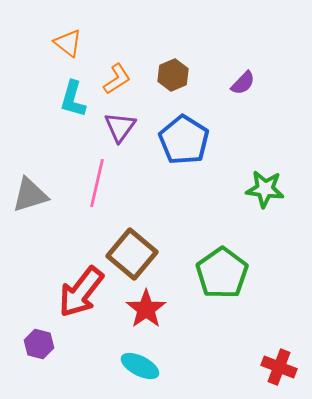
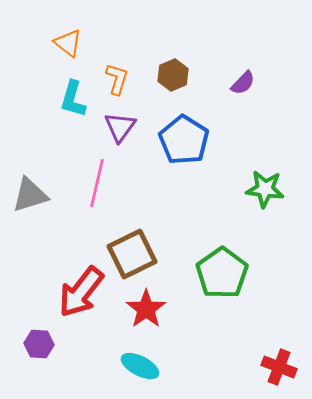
orange L-shape: rotated 40 degrees counterclockwise
brown square: rotated 24 degrees clockwise
purple hexagon: rotated 12 degrees counterclockwise
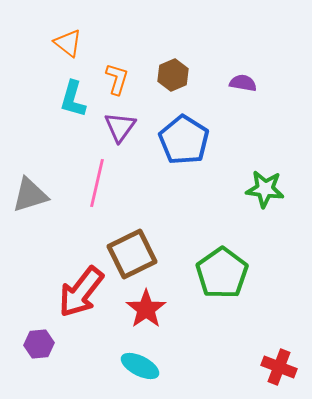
purple semicircle: rotated 124 degrees counterclockwise
purple hexagon: rotated 8 degrees counterclockwise
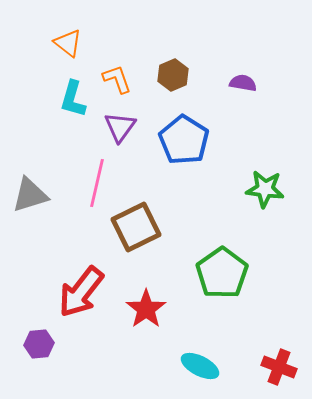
orange L-shape: rotated 36 degrees counterclockwise
brown square: moved 4 px right, 27 px up
cyan ellipse: moved 60 px right
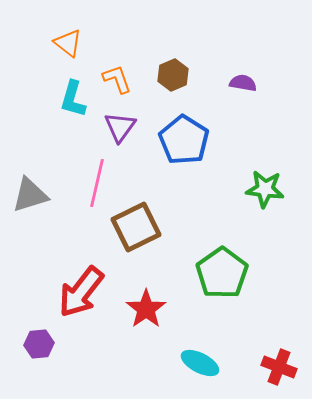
cyan ellipse: moved 3 px up
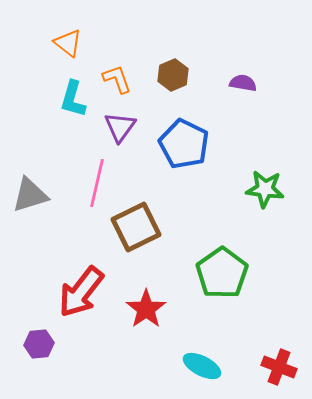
blue pentagon: moved 4 px down; rotated 6 degrees counterclockwise
cyan ellipse: moved 2 px right, 3 px down
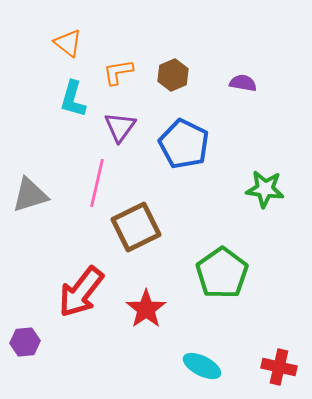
orange L-shape: moved 1 px right, 7 px up; rotated 80 degrees counterclockwise
purple hexagon: moved 14 px left, 2 px up
red cross: rotated 8 degrees counterclockwise
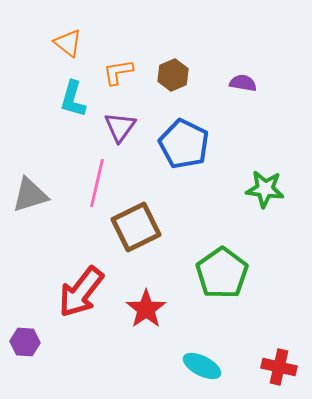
purple hexagon: rotated 8 degrees clockwise
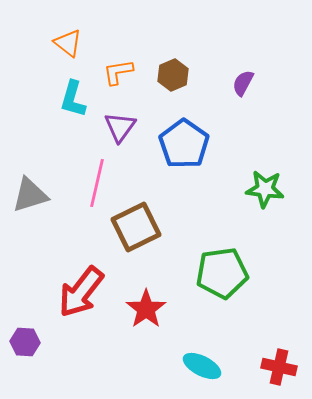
purple semicircle: rotated 72 degrees counterclockwise
blue pentagon: rotated 9 degrees clockwise
green pentagon: rotated 27 degrees clockwise
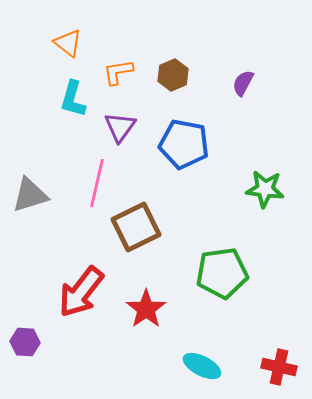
blue pentagon: rotated 24 degrees counterclockwise
